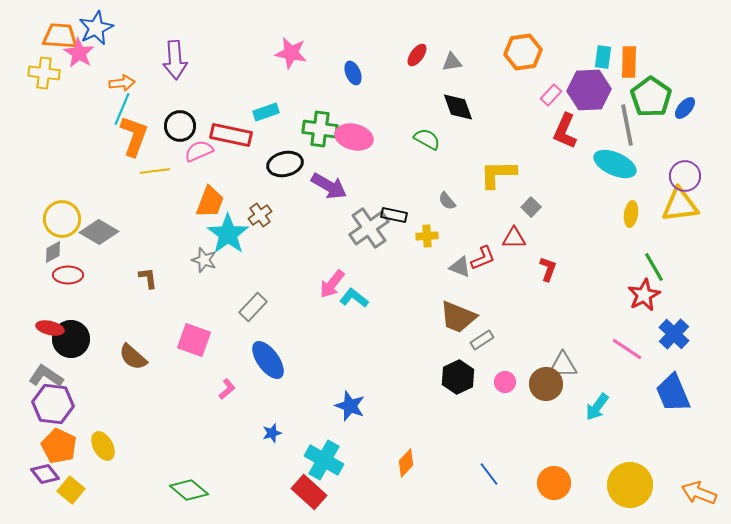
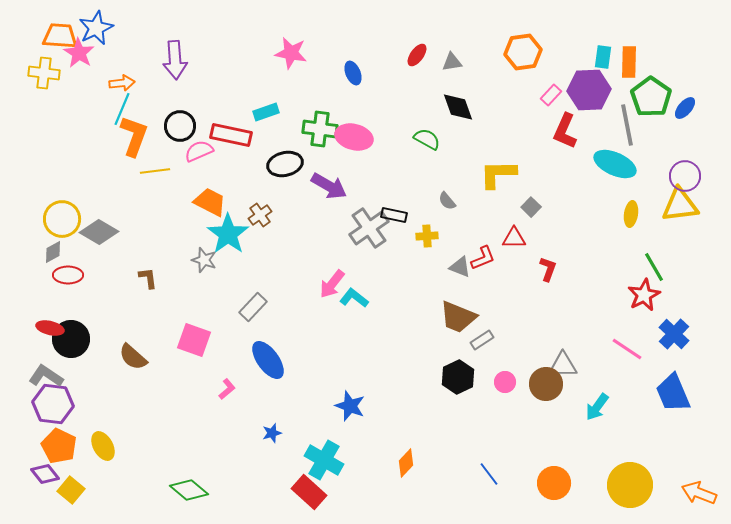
orange trapezoid at (210, 202): rotated 84 degrees counterclockwise
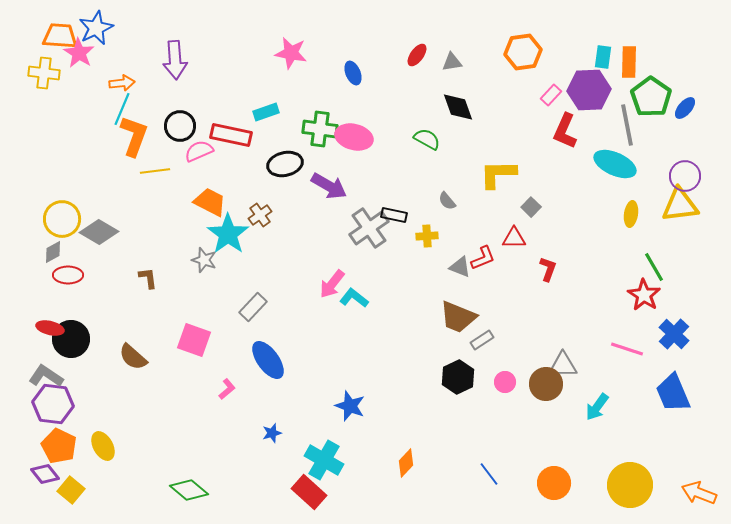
red star at (644, 295): rotated 12 degrees counterclockwise
pink line at (627, 349): rotated 16 degrees counterclockwise
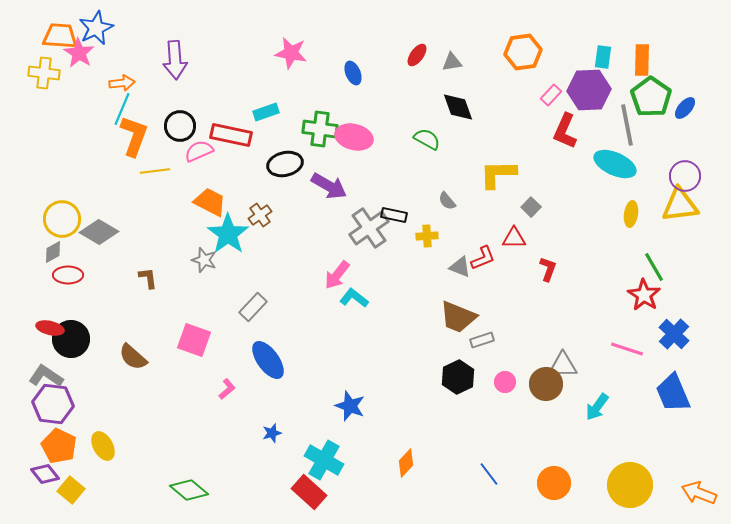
orange rectangle at (629, 62): moved 13 px right, 2 px up
pink arrow at (332, 284): moved 5 px right, 9 px up
gray rectangle at (482, 340): rotated 15 degrees clockwise
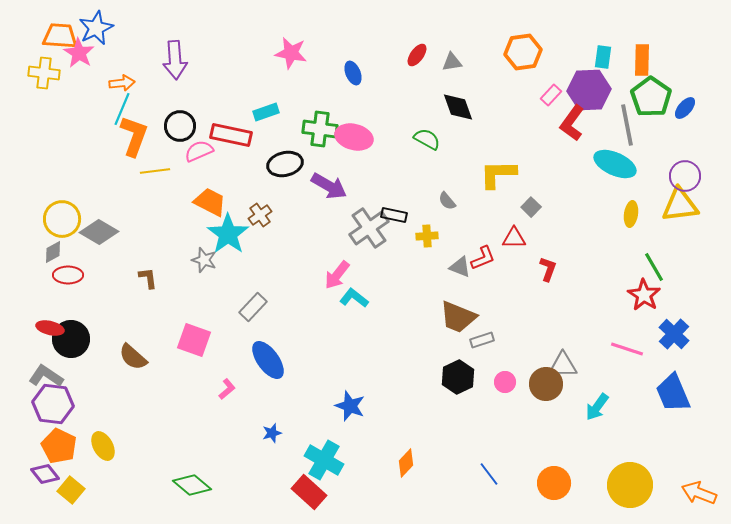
red L-shape at (565, 131): moved 7 px right, 8 px up; rotated 12 degrees clockwise
green diamond at (189, 490): moved 3 px right, 5 px up
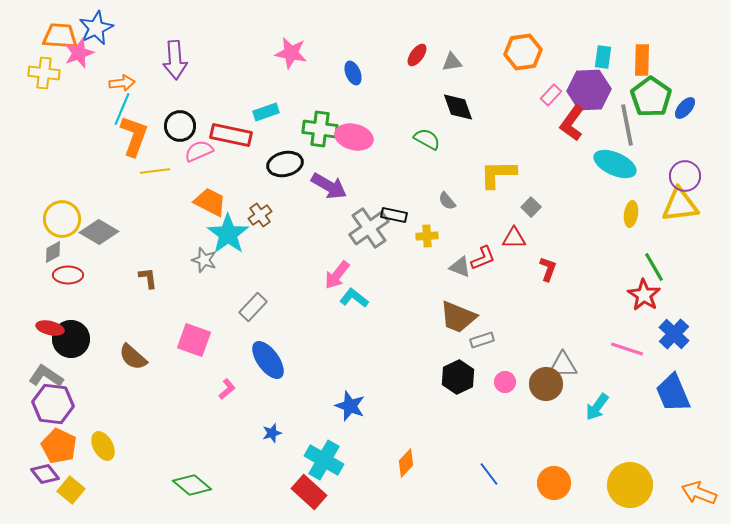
pink star at (79, 53): rotated 20 degrees clockwise
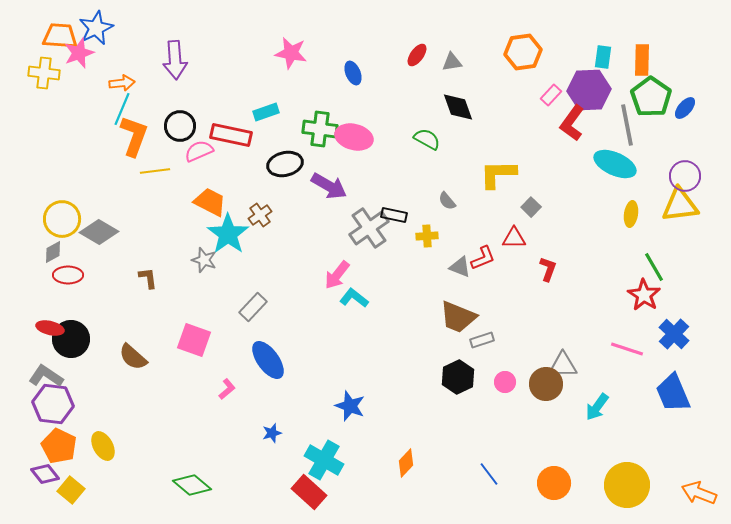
yellow circle at (630, 485): moved 3 px left
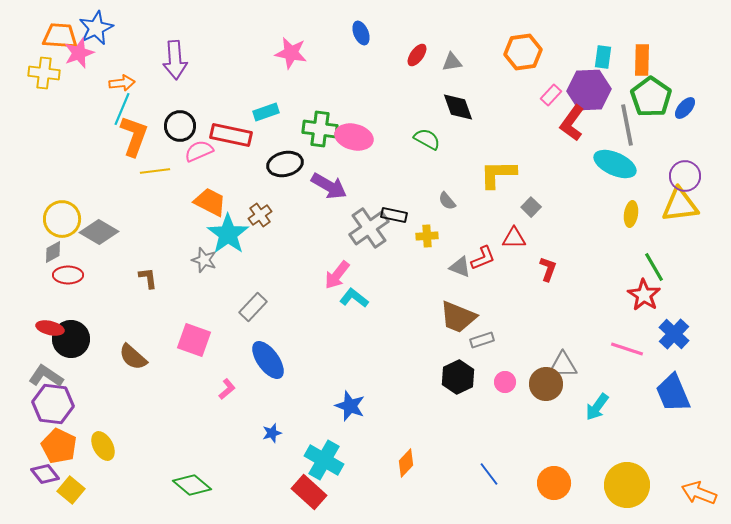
blue ellipse at (353, 73): moved 8 px right, 40 px up
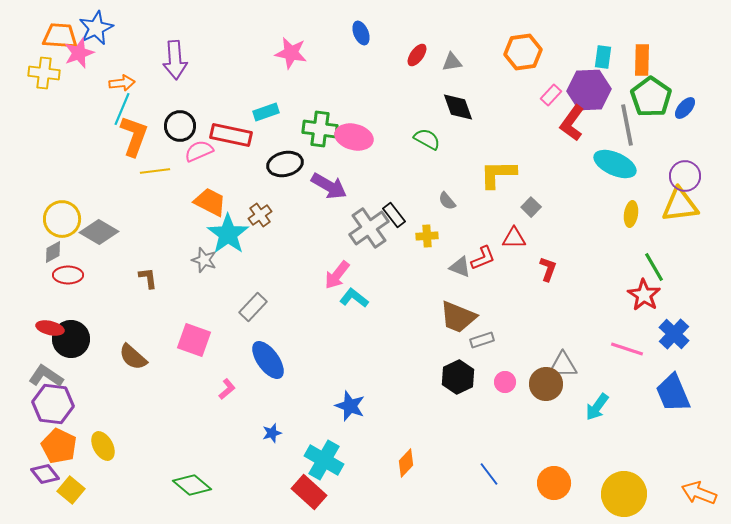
black rectangle at (394, 215): rotated 40 degrees clockwise
yellow circle at (627, 485): moved 3 px left, 9 px down
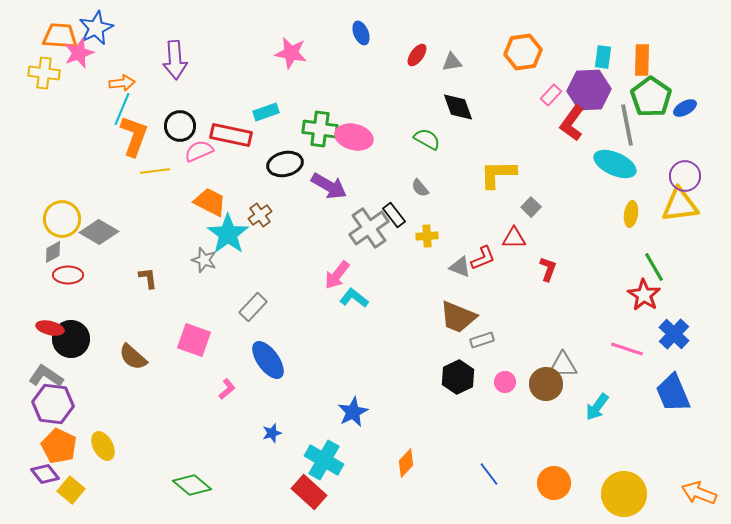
blue ellipse at (685, 108): rotated 20 degrees clockwise
gray semicircle at (447, 201): moved 27 px left, 13 px up
blue star at (350, 406): moved 3 px right, 6 px down; rotated 24 degrees clockwise
